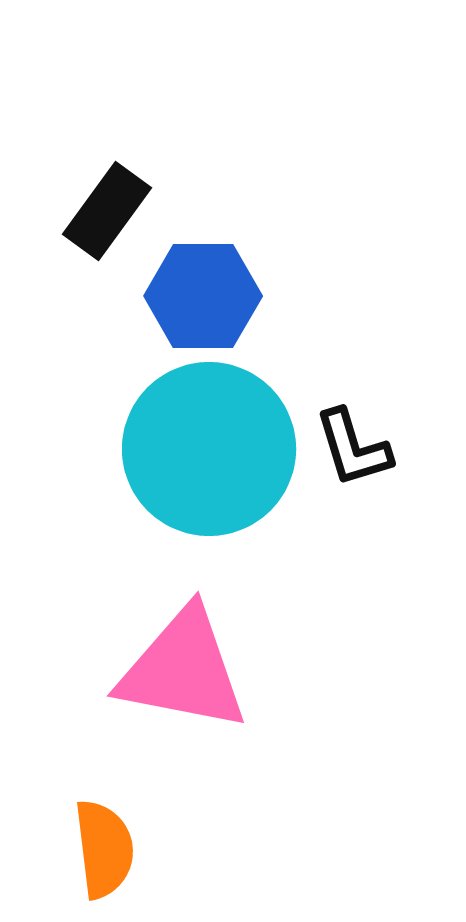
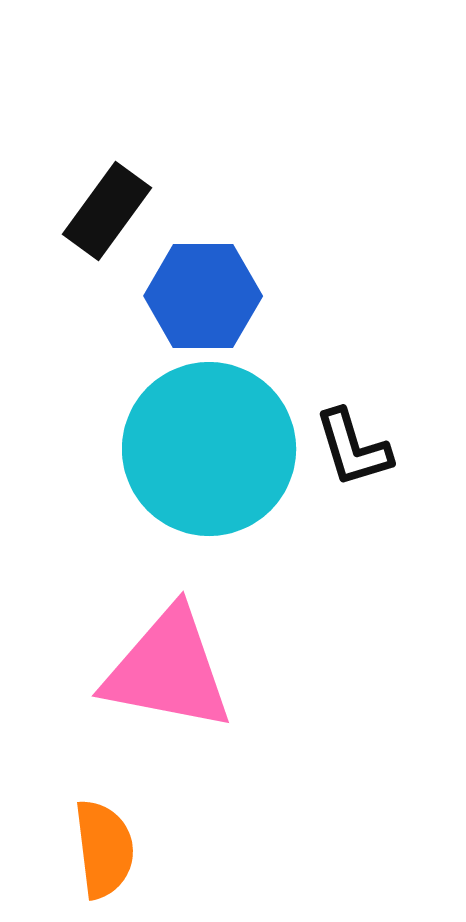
pink triangle: moved 15 px left
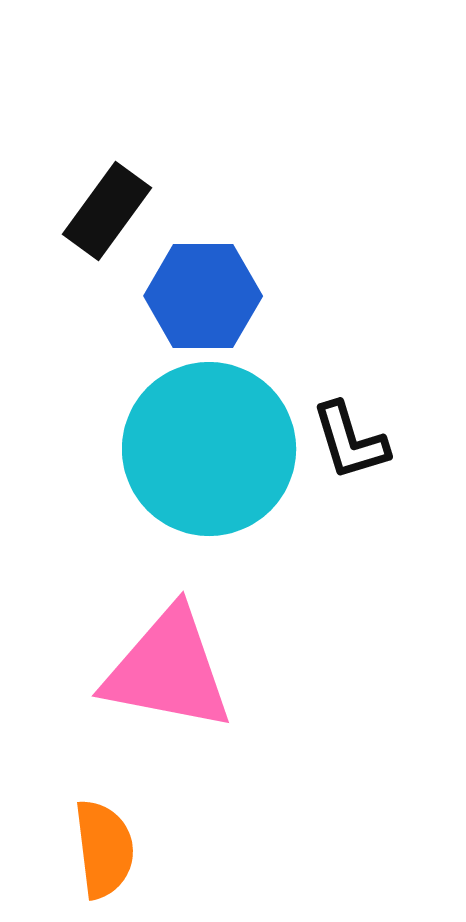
black L-shape: moved 3 px left, 7 px up
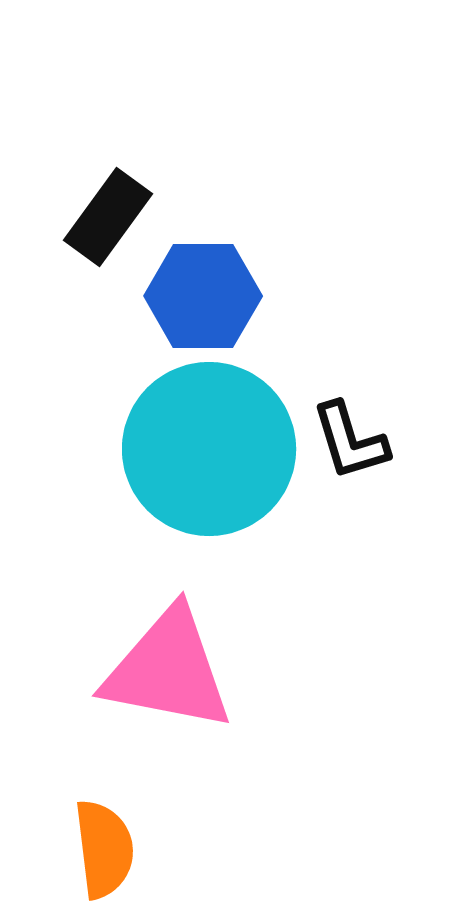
black rectangle: moved 1 px right, 6 px down
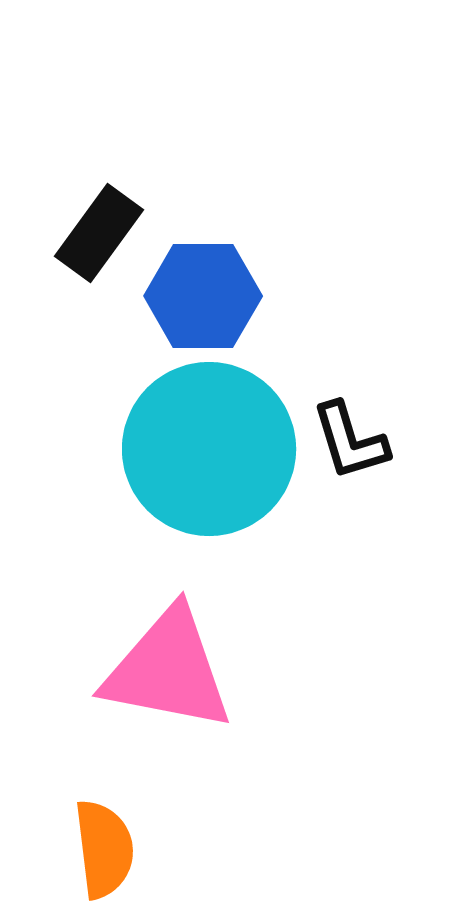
black rectangle: moved 9 px left, 16 px down
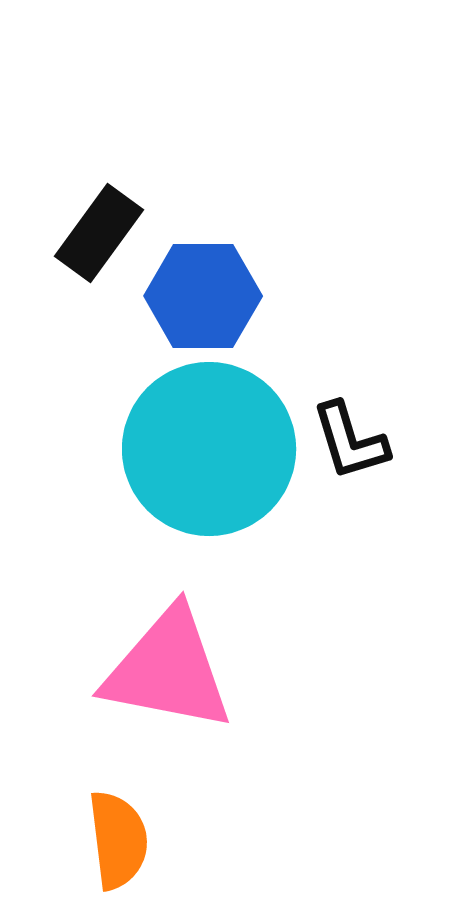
orange semicircle: moved 14 px right, 9 px up
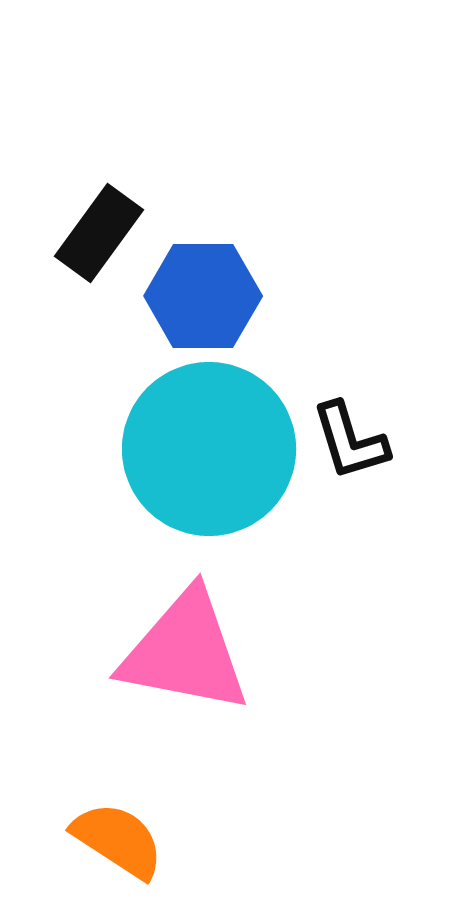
pink triangle: moved 17 px right, 18 px up
orange semicircle: rotated 50 degrees counterclockwise
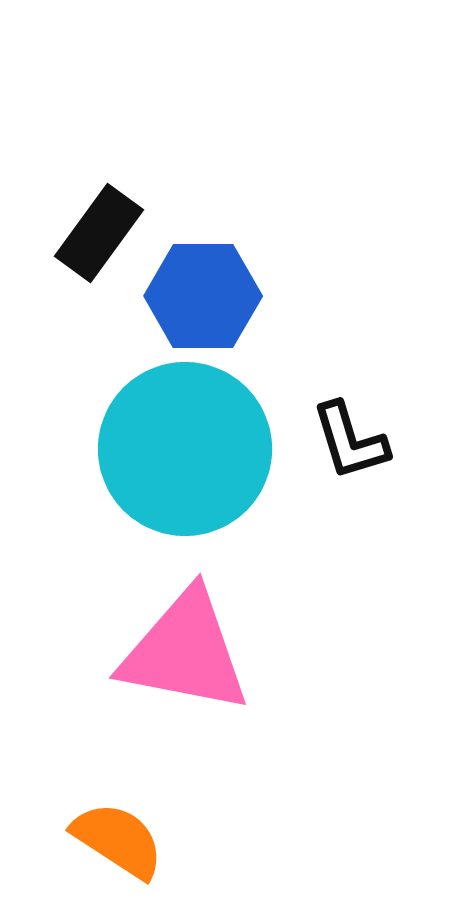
cyan circle: moved 24 px left
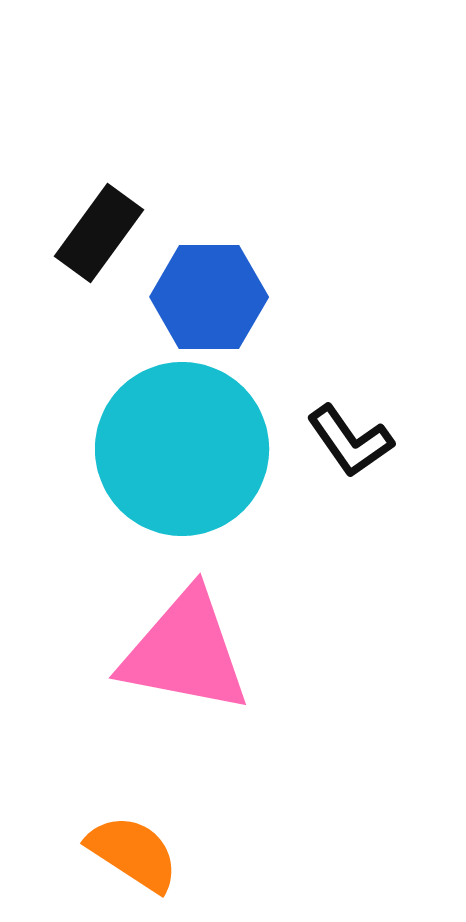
blue hexagon: moved 6 px right, 1 px down
black L-shape: rotated 18 degrees counterclockwise
cyan circle: moved 3 px left
orange semicircle: moved 15 px right, 13 px down
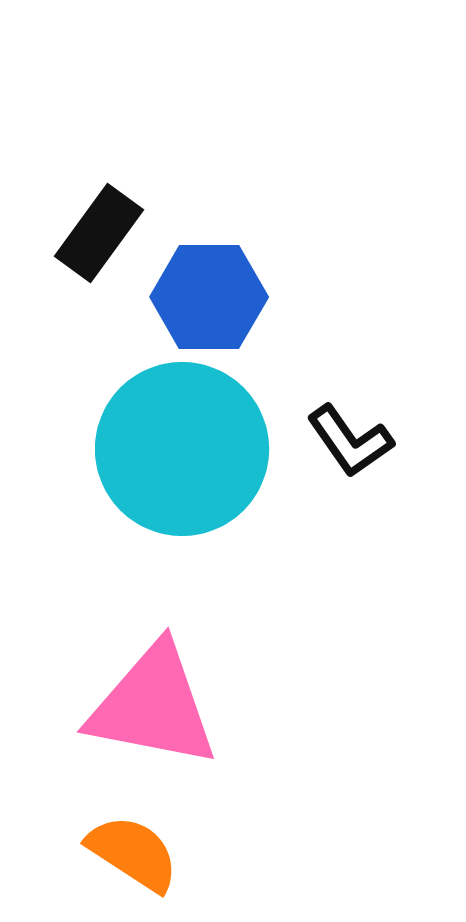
pink triangle: moved 32 px left, 54 px down
